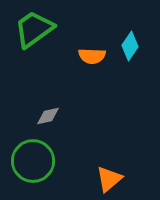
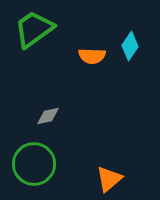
green circle: moved 1 px right, 3 px down
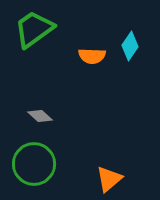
gray diamond: moved 8 px left; rotated 55 degrees clockwise
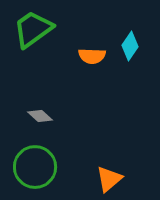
green trapezoid: moved 1 px left
green circle: moved 1 px right, 3 px down
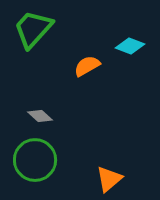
green trapezoid: rotated 12 degrees counterclockwise
cyan diamond: rotated 76 degrees clockwise
orange semicircle: moved 5 px left, 10 px down; rotated 148 degrees clockwise
green circle: moved 7 px up
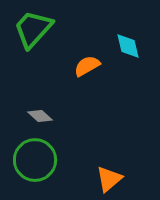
cyan diamond: moved 2 px left; rotated 56 degrees clockwise
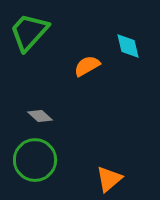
green trapezoid: moved 4 px left, 3 px down
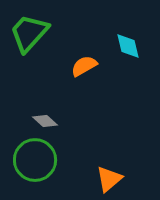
green trapezoid: moved 1 px down
orange semicircle: moved 3 px left
gray diamond: moved 5 px right, 5 px down
